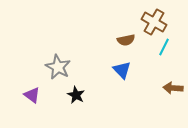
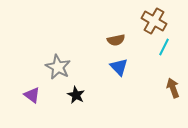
brown cross: moved 1 px up
brown semicircle: moved 10 px left
blue triangle: moved 3 px left, 3 px up
brown arrow: rotated 66 degrees clockwise
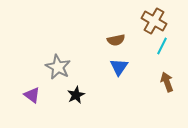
cyan line: moved 2 px left, 1 px up
blue triangle: rotated 18 degrees clockwise
brown arrow: moved 6 px left, 6 px up
black star: rotated 18 degrees clockwise
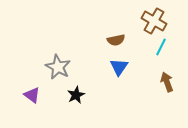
cyan line: moved 1 px left, 1 px down
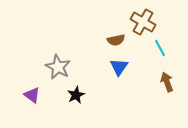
brown cross: moved 11 px left, 1 px down
cyan line: moved 1 px left, 1 px down; rotated 54 degrees counterclockwise
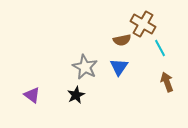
brown cross: moved 2 px down
brown semicircle: moved 6 px right
gray star: moved 27 px right
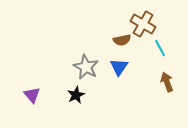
gray star: moved 1 px right
purple triangle: rotated 12 degrees clockwise
